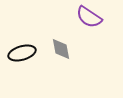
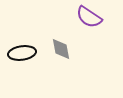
black ellipse: rotated 8 degrees clockwise
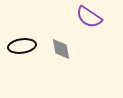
black ellipse: moved 7 px up
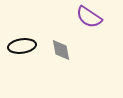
gray diamond: moved 1 px down
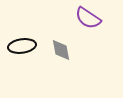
purple semicircle: moved 1 px left, 1 px down
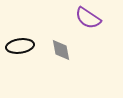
black ellipse: moved 2 px left
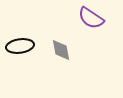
purple semicircle: moved 3 px right
